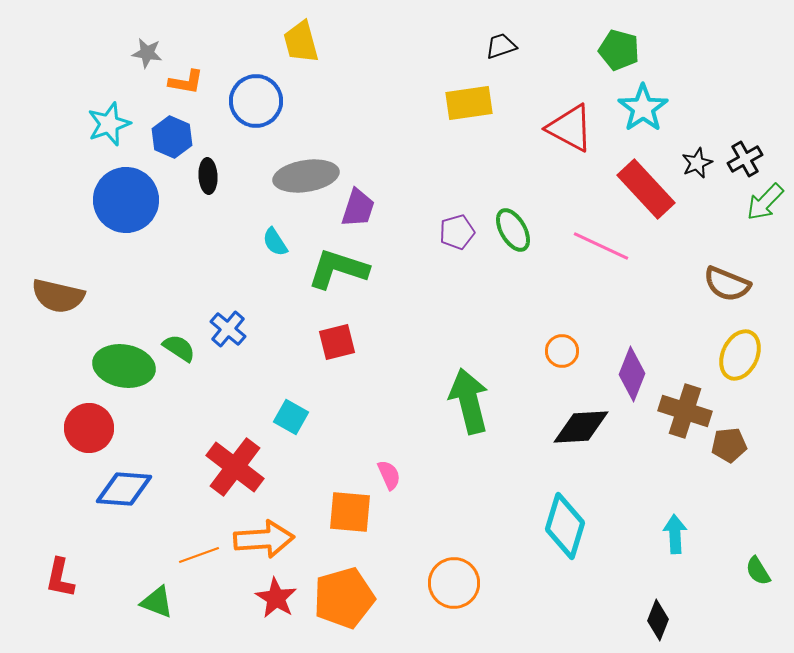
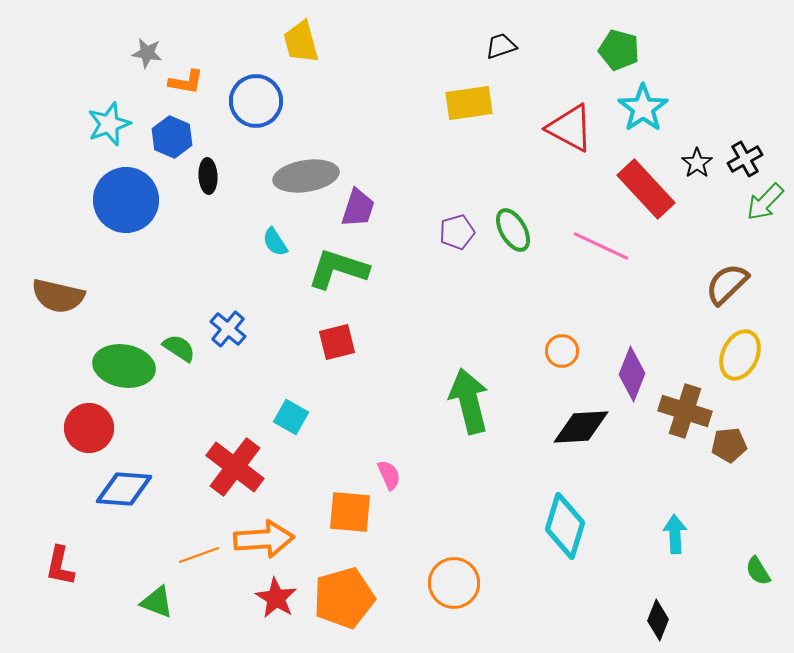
black star at (697, 163): rotated 12 degrees counterclockwise
brown semicircle at (727, 284): rotated 114 degrees clockwise
red L-shape at (60, 578): moved 12 px up
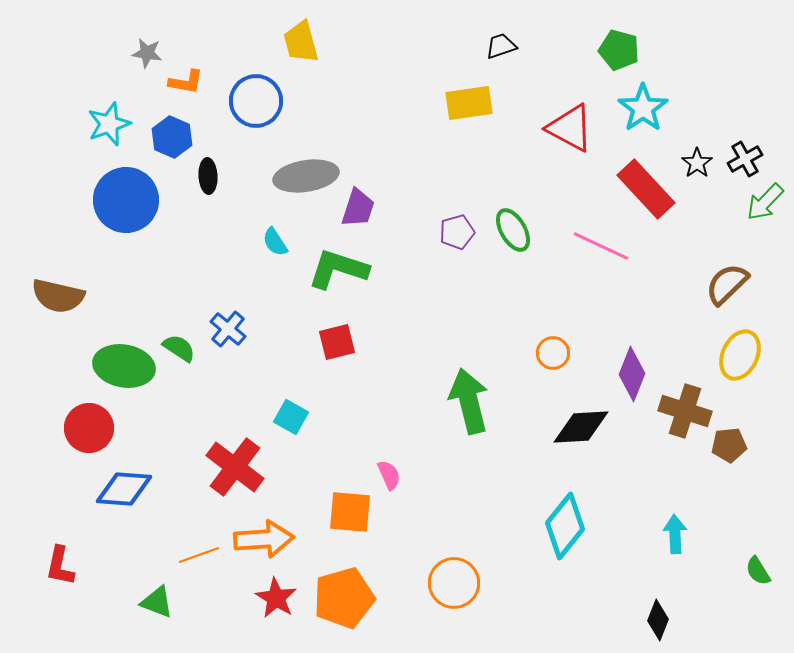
orange circle at (562, 351): moved 9 px left, 2 px down
cyan diamond at (565, 526): rotated 22 degrees clockwise
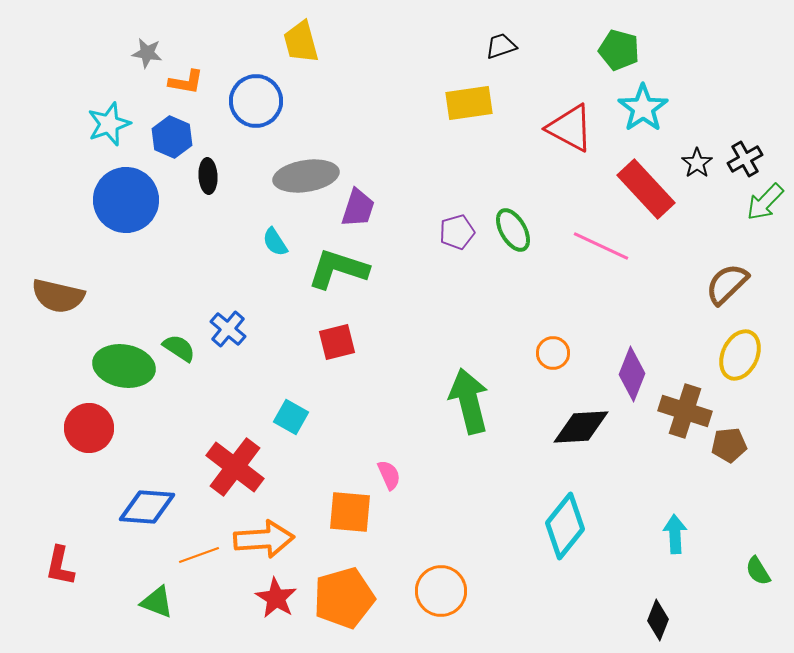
blue diamond at (124, 489): moved 23 px right, 18 px down
orange circle at (454, 583): moved 13 px left, 8 px down
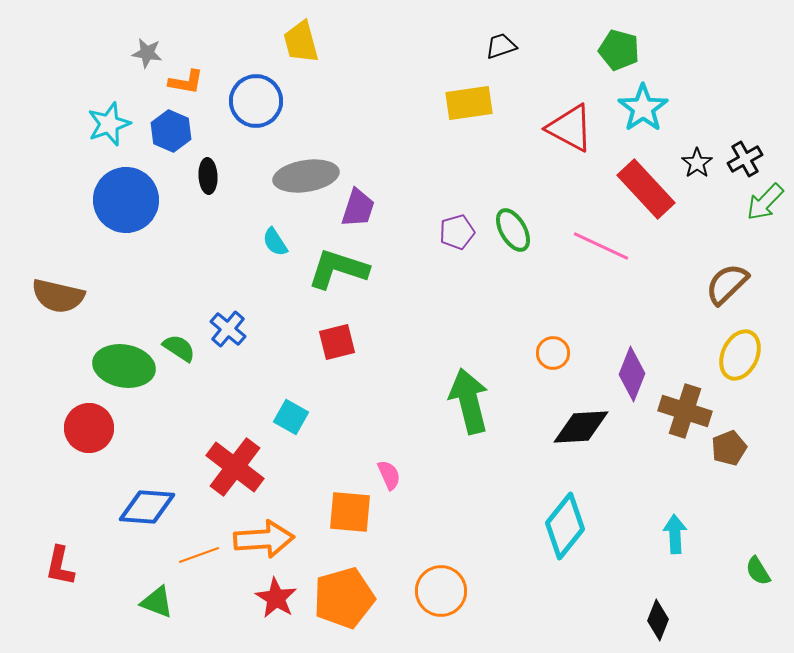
blue hexagon at (172, 137): moved 1 px left, 6 px up
brown pentagon at (729, 445): moved 3 px down; rotated 16 degrees counterclockwise
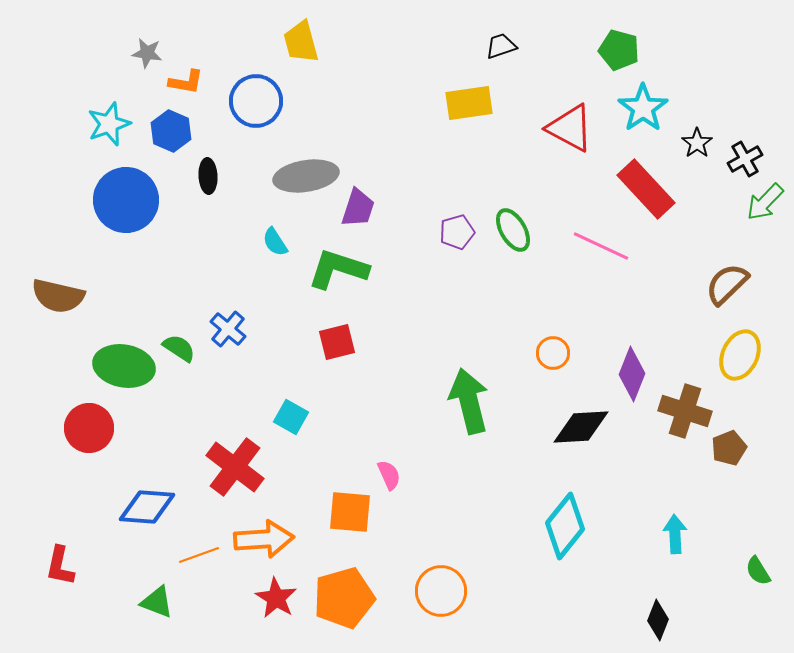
black star at (697, 163): moved 20 px up
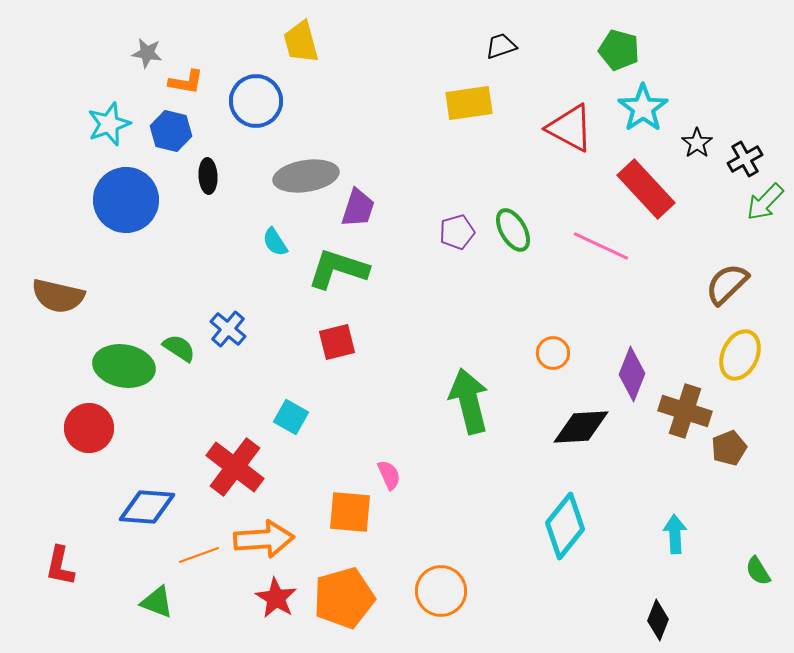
blue hexagon at (171, 131): rotated 9 degrees counterclockwise
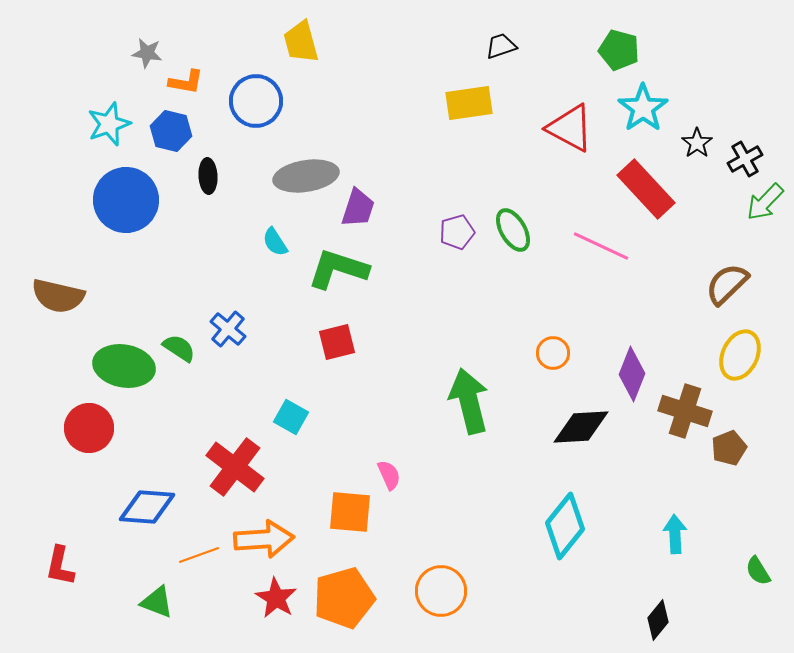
black diamond at (658, 620): rotated 18 degrees clockwise
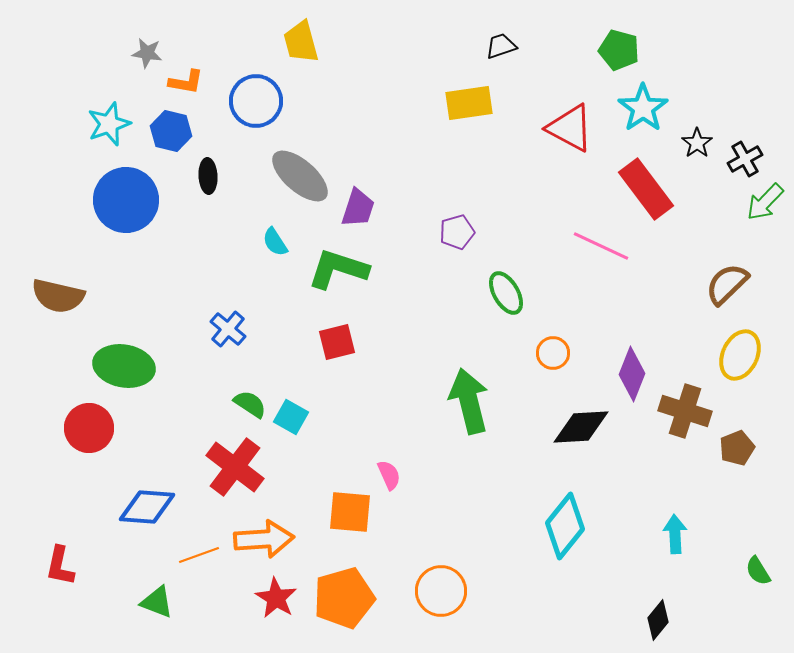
gray ellipse at (306, 176): moved 6 px left; rotated 50 degrees clockwise
red rectangle at (646, 189): rotated 6 degrees clockwise
green ellipse at (513, 230): moved 7 px left, 63 px down
green semicircle at (179, 348): moved 71 px right, 56 px down
brown pentagon at (729, 448): moved 8 px right
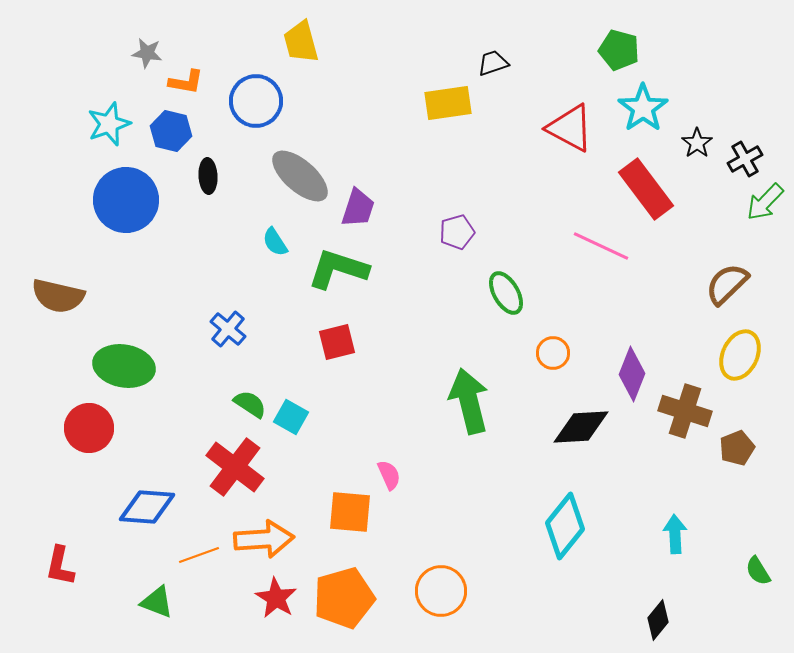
black trapezoid at (501, 46): moved 8 px left, 17 px down
yellow rectangle at (469, 103): moved 21 px left
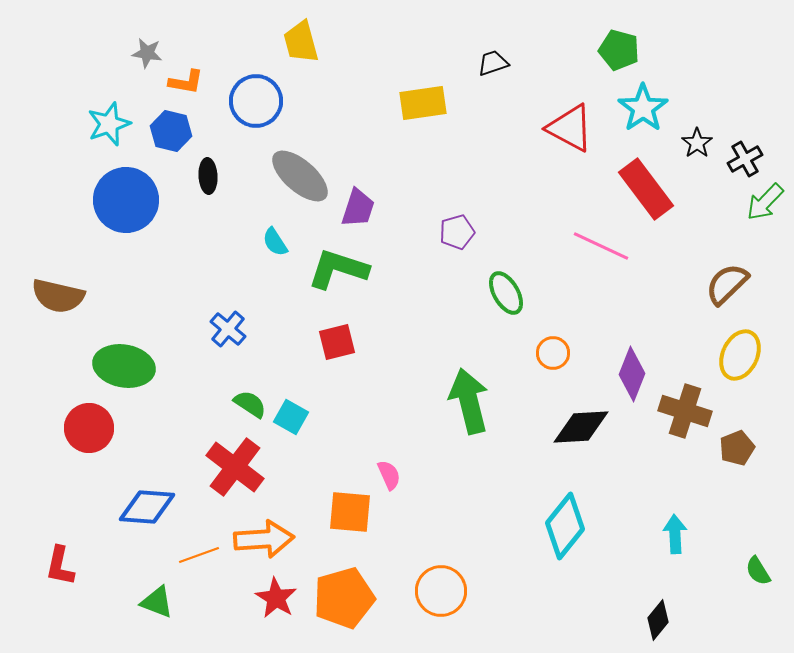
yellow rectangle at (448, 103): moved 25 px left
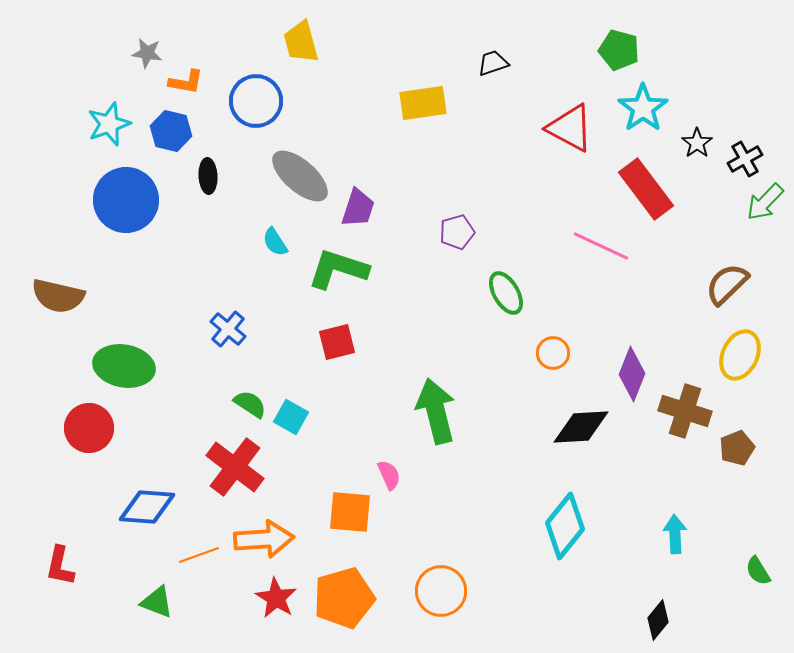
green arrow at (469, 401): moved 33 px left, 10 px down
